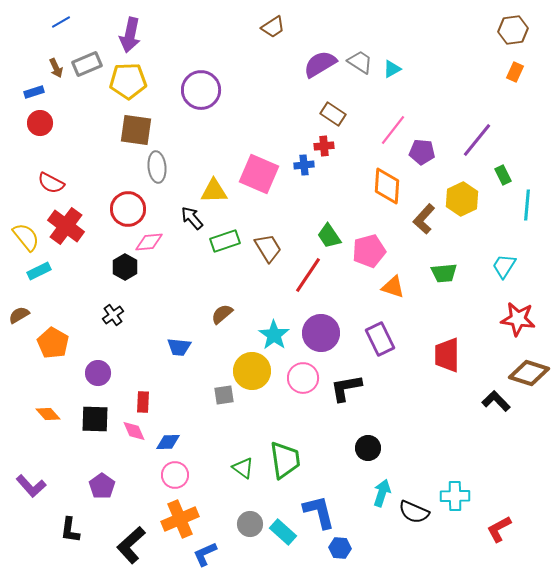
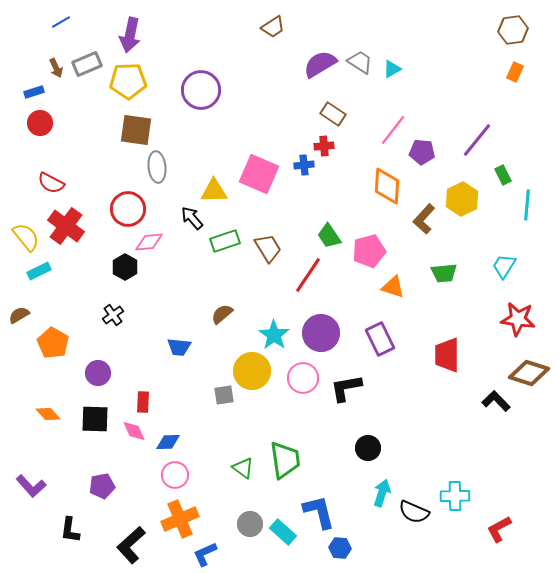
purple pentagon at (102, 486): rotated 25 degrees clockwise
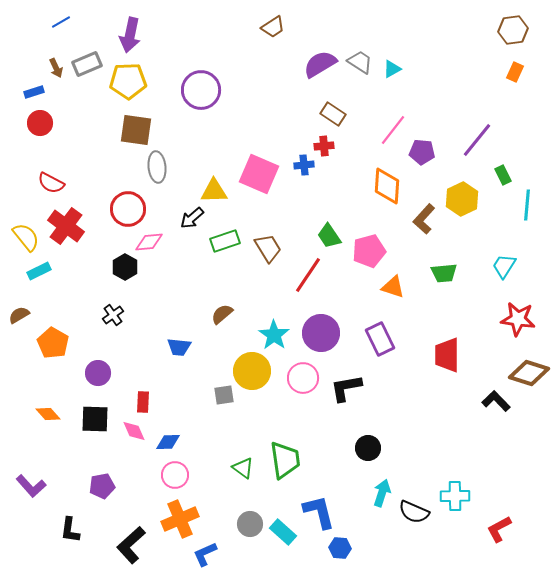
black arrow at (192, 218): rotated 90 degrees counterclockwise
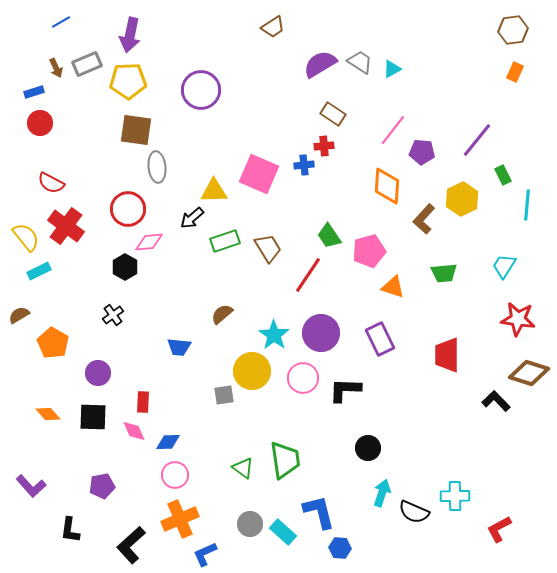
black L-shape at (346, 388): moved 1 px left, 2 px down; rotated 12 degrees clockwise
black square at (95, 419): moved 2 px left, 2 px up
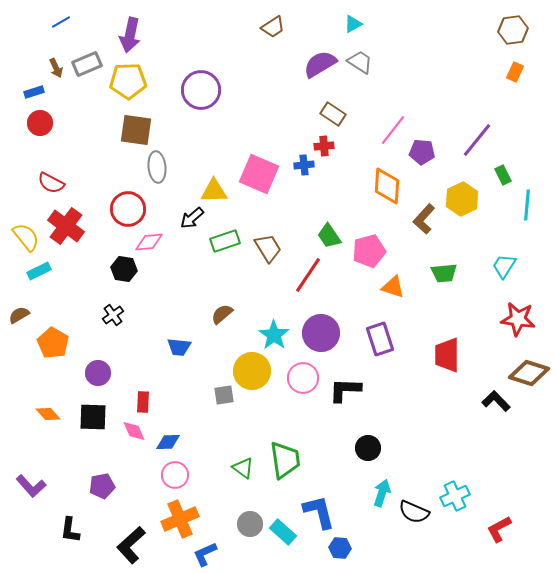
cyan triangle at (392, 69): moved 39 px left, 45 px up
black hexagon at (125, 267): moved 1 px left, 2 px down; rotated 20 degrees counterclockwise
purple rectangle at (380, 339): rotated 8 degrees clockwise
cyan cross at (455, 496): rotated 24 degrees counterclockwise
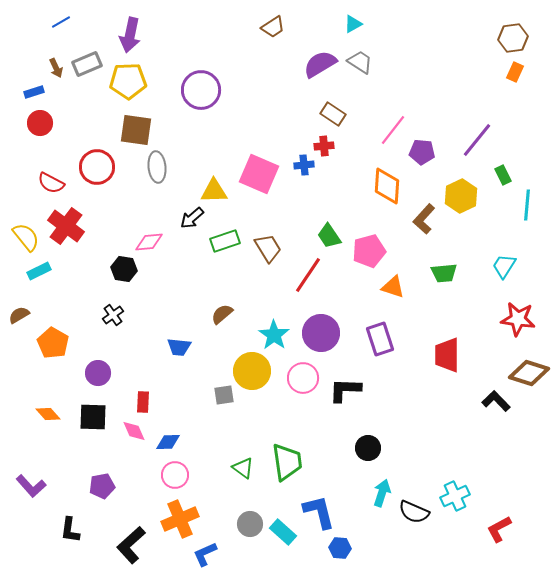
brown hexagon at (513, 30): moved 8 px down
yellow hexagon at (462, 199): moved 1 px left, 3 px up
red circle at (128, 209): moved 31 px left, 42 px up
green trapezoid at (285, 460): moved 2 px right, 2 px down
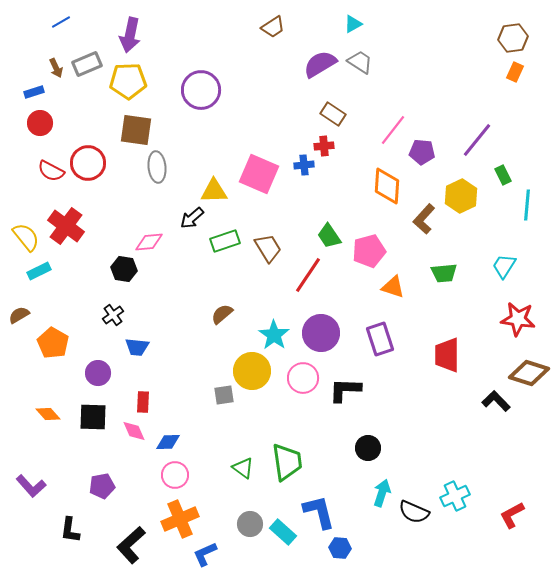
red circle at (97, 167): moved 9 px left, 4 px up
red semicircle at (51, 183): moved 12 px up
blue trapezoid at (179, 347): moved 42 px left
red L-shape at (499, 529): moved 13 px right, 14 px up
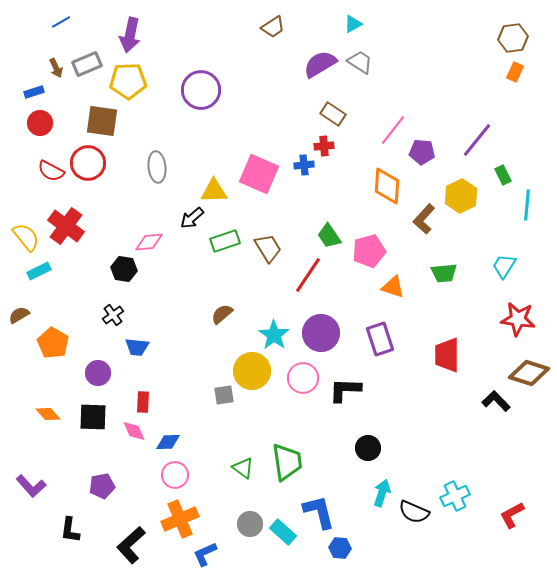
brown square at (136, 130): moved 34 px left, 9 px up
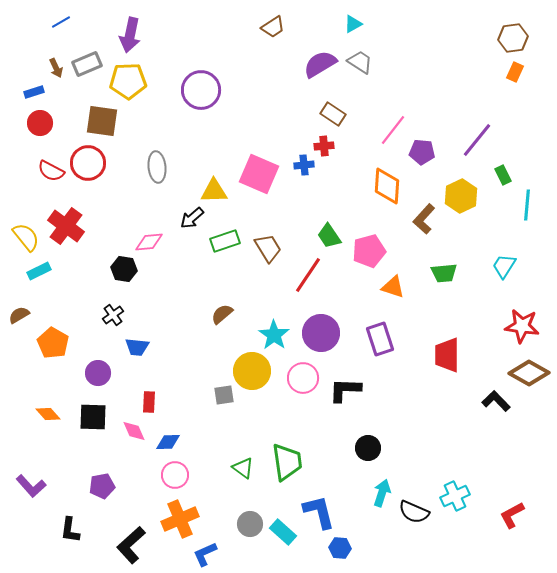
red star at (518, 319): moved 4 px right, 7 px down
brown diamond at (529, 373): rotated 12 degrees clockwise
red rectangle at (143, 402): moved 6 px right
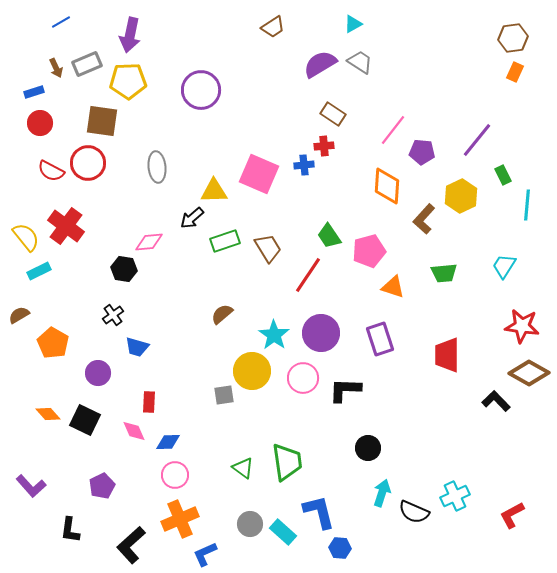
blue trapezoid at (137, 347): rotated 10 degrees clockwise
black square at (93, 417): moved 8 px left, 3 px down; rotated 24 degrees clockwise
purple pentagon at (102, 486): rotated 15 degrees counterclockwise
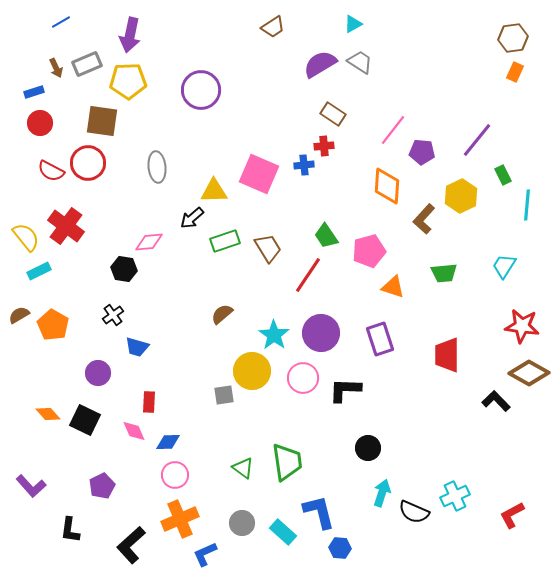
green trapezoid at (329, 236): moved 3 px left
orange pentagon at (53, 343): moved 18 px up
gray circle at (250, 524): moved 8 px left, 1 px up
